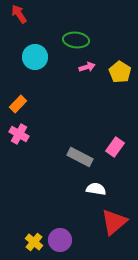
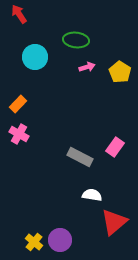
white semicircle: moved 4 px left, 6 px down
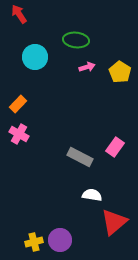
yellow cross: rotated 36 degrees clockwise
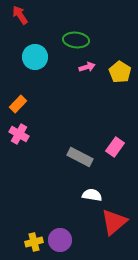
red arrow: moved 1 px right, 1 px down
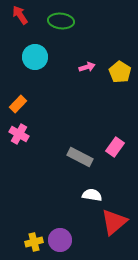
green ellipse: moved 15 px left, 19 px up
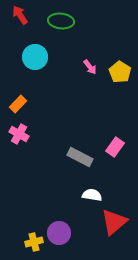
pink arrow: moved 3 px right; rotated 70 degrees clockwise
purple circle: moved 1 px left, 7 px up
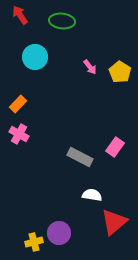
green ellipse: moved 1 px right
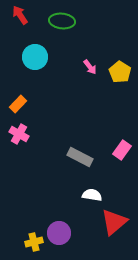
pink rectangle: moved 7 px right, 3 px down
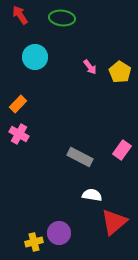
green ellipse: moved 3 px up
